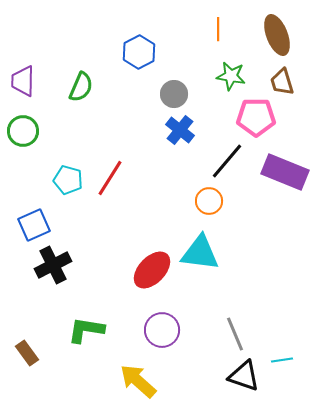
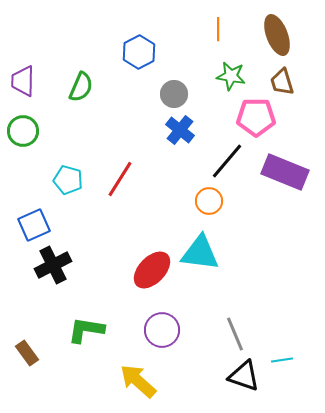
red line: moved 10 px right, 1 px down
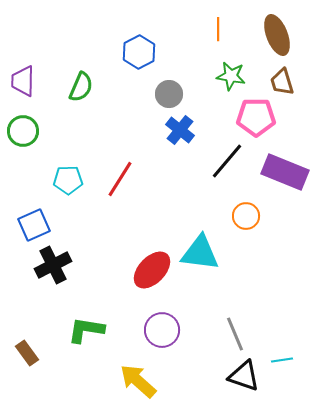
gray circle: moved 5 px left
cyan pentagon: rotated 16 degrees counterclockwise
orange circle: moved 37 px right, 15 px down
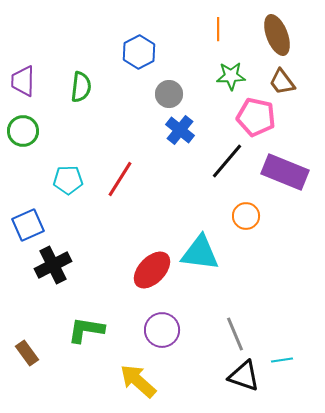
green star: rotated 12 degrees counterclockwise
brown trapezoid: rotated 20 degrees counterclockwise
green semicircle: rotated 16 degrees counterclockwise
pink pentagon: rotated 12 degrees clockwise
blue square: moved 6 px left
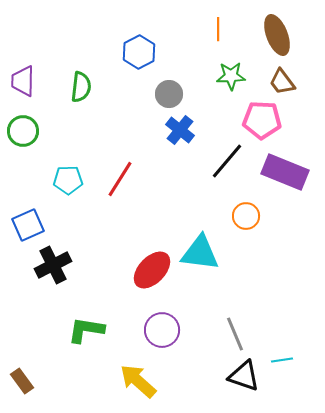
pink pentagon: moved 6 px right, 3 px down; rotated 9 degrees counterclockwise
brown rectangle: moved 5 px left, 28 px down
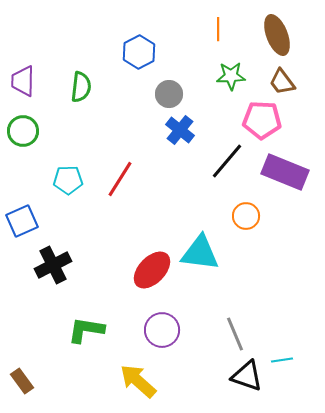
blue square: moved 6 px left, 4 px up
black triangle: moved 3 px right
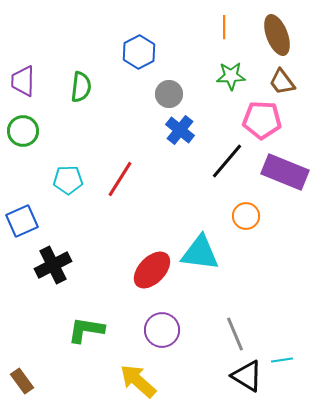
orange line: moved 6 px right, 2 px up
black triangle: rotated 12 degrees clockwise
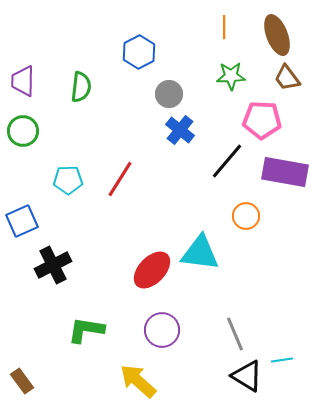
brown trapezoid: moved 5 px right, 4 px up
purple rectangle: rotated 12 degrees counterclockwise
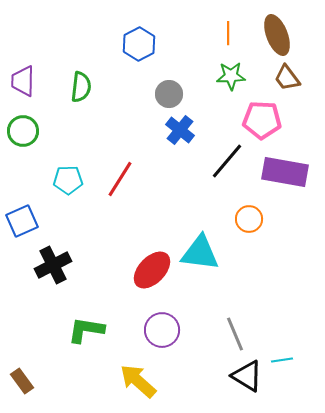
orange line: moved 4 px right, 6 px down
blue hexagon: moved 8 px up
orange circle: moved 3 px right, 3 px down
